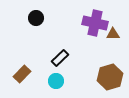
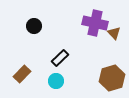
black circle: moved 2 px left, 8 px down
brown triangle: moved 1 px right, 1 px up; rotated 48 degrees clockwise
brown hexagon: moved 2 px right, 1 px down
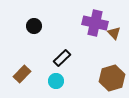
black rectangle: moved 2 px right
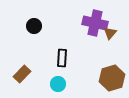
brown triangle: moved 4 px left; rotated 24 degrees clockwise
black rectangle: rotated 42 degrees counterclockwise
cyan circle: moved 2 px right, 3 px down
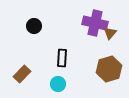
brown hexagon: moved 3 px left, 9 px up
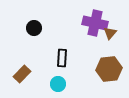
black circle: moved 2 px down
brown hexagon: rotated 10 degrees clockwise
